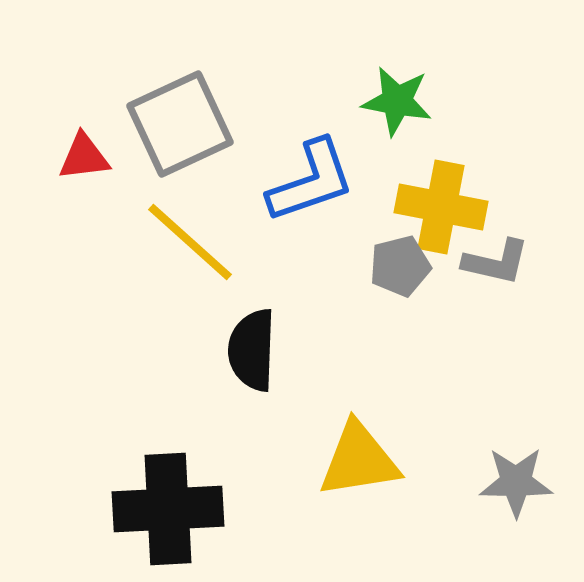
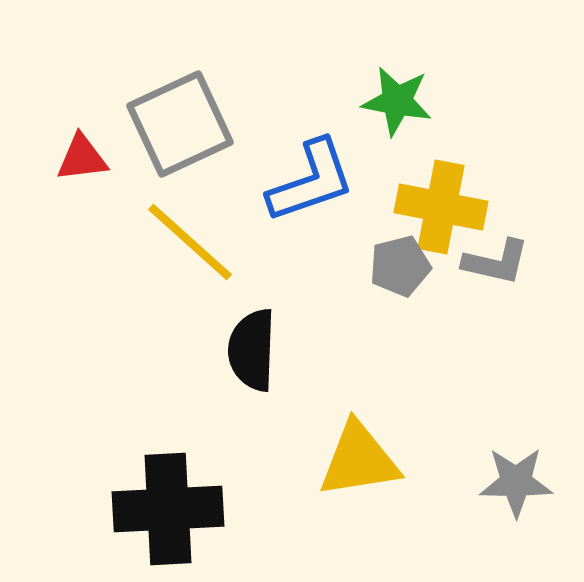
red triangle: moved 2 px left, 1 px down
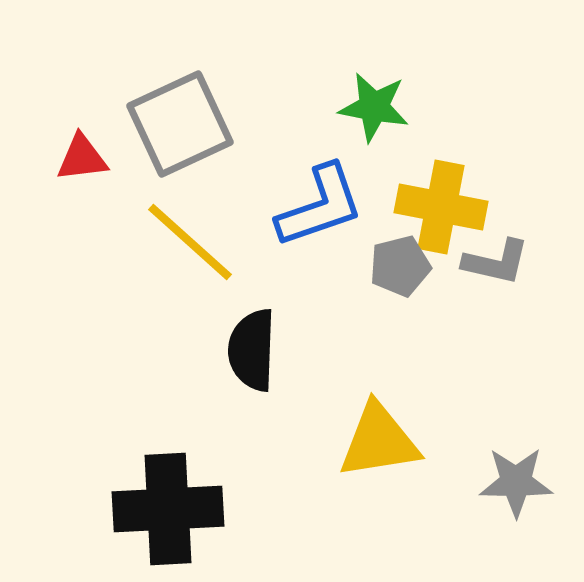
green star: moved 23 px left, 6 px down
blue L-shape: moved 9 px right, 25 px down
yellow triangle: moved 20 px right, 19 px up
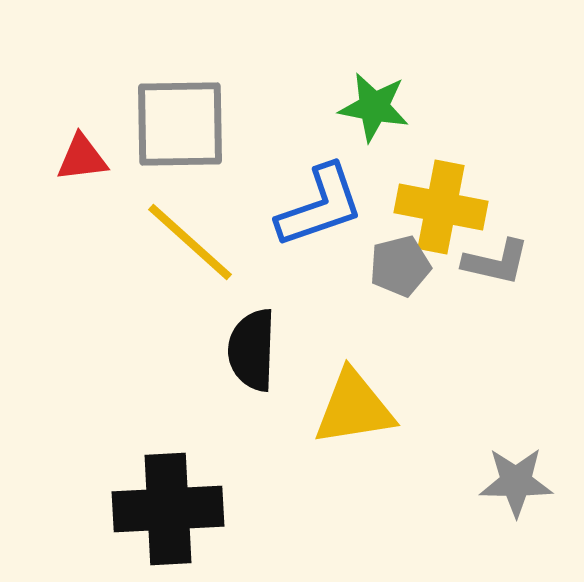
gray square: rotated 24 degrees clockwise
yellow triangle: moved 25 px left, 33 px up
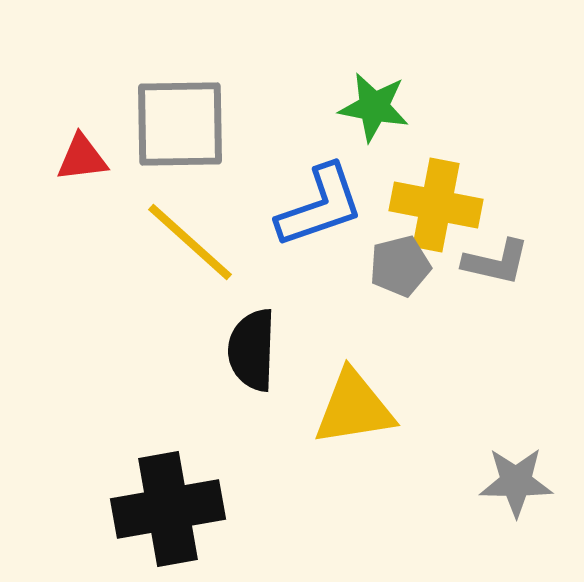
yellow cross: moved 5 px left, 2 px up
black cross: rotated 7 degrees counterclockwise
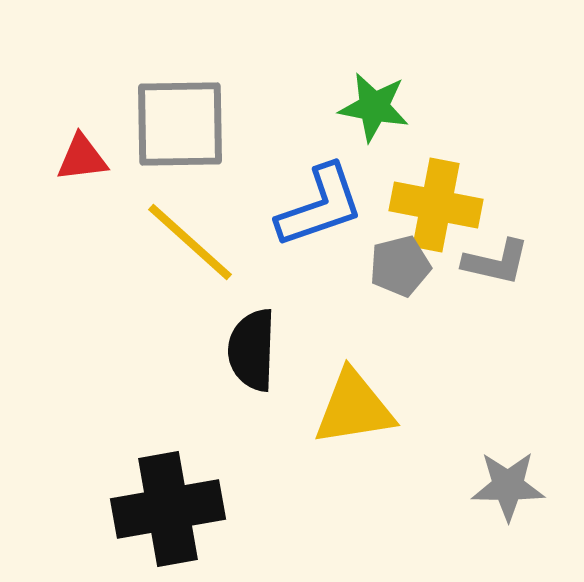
gray star: moved 8 px left, 4 px down
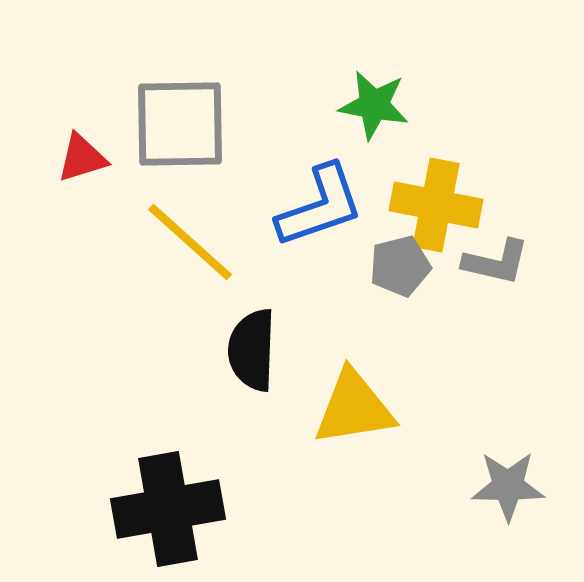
green star: moved 2 px up
red triangle: rotated 10 degrees counterclockwise
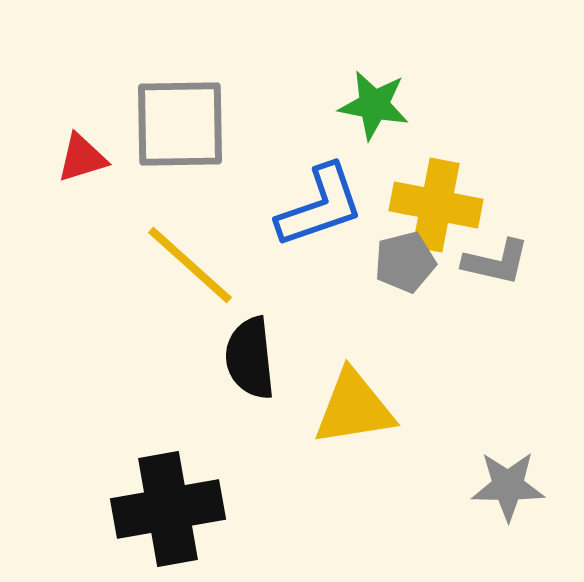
yellow line: moved 23 px down
gray pentagon: moved 5 px right, 4 px up
black semicircle: moved 2 px left, 8 px down; rotated 8 degrees counterclockwise
